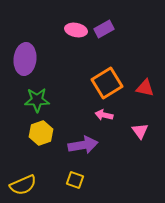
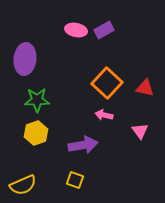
purple rectangle: moved 1 px down
orange square: rotated 16 degrees counterclockwise
yellow hexagon: moved 5 px left
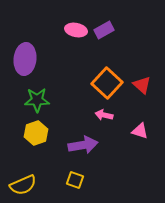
red triangle: moved 3 px left, 3 px up; rotated 30 degrees clockwise
pink triangle: rotated 36 degrees counterclockwise
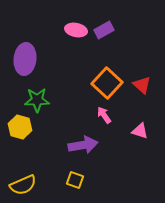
pink arrow: rotated 42 degrees clockwise
yellow hexagon: moved 16 px left, 6 px up; rotated 25 degrees counterclockwise
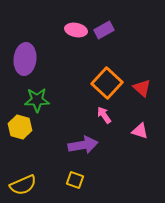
red triangle: moved 3 px down
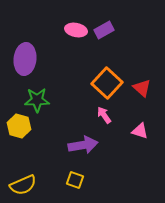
yellow hexagon: moved 1 px left, 1 px up
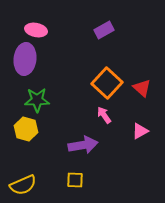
pink ellipse: moved 40 px left
yellow hexagon: moved 7 px right, 3 px down
pink triangle: rotated 48 degrees counterclockwise
yellow square: rotated 18 degrees counterclockwise
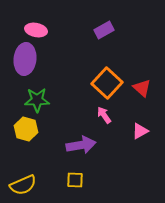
purple arrow: moved 2 px left
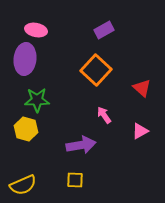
orange square: moved 11 px left, 13 px up
